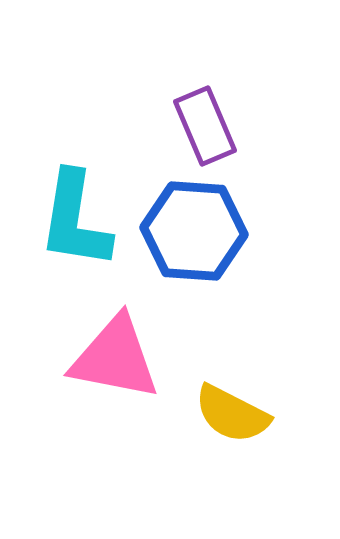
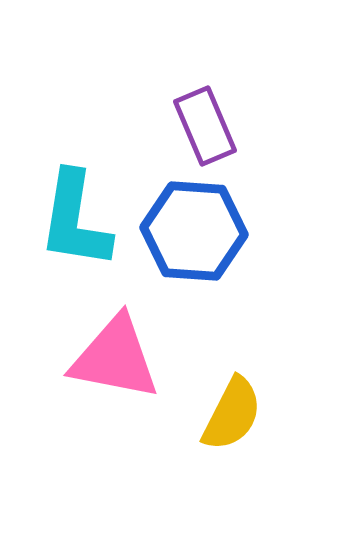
yellow semicircle: rotated 90 degrees counterclockwise
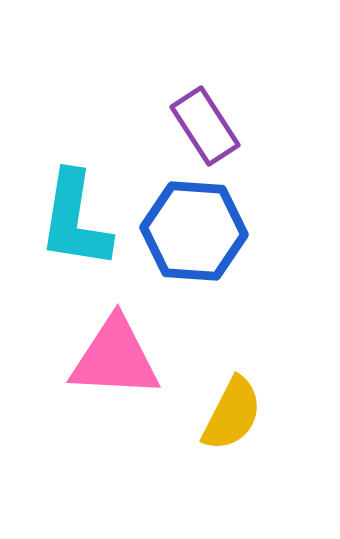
purple rectangle: rotated 10 degrees counterclockwise
pink triangle: rotated 8 degrees counterclockwise
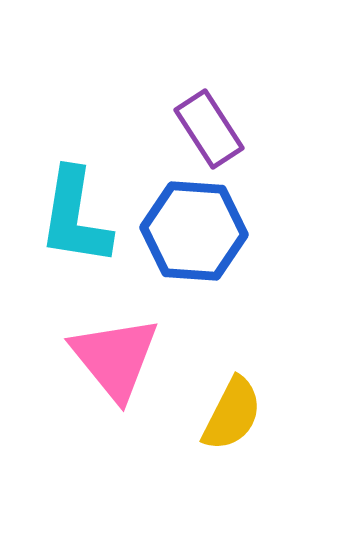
purple rectangle: moved 4 px right, 3 px down
cyan L-shape: moved 3 px up
pink triangle: rotated 48 degrees clockwise
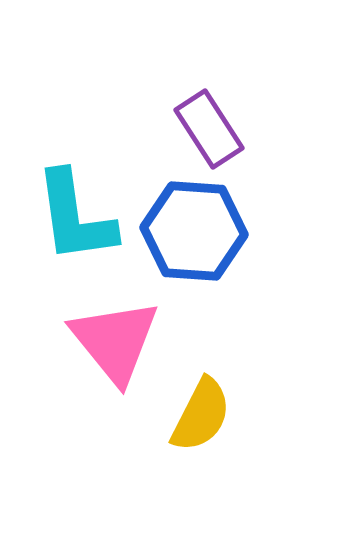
cyan L-shape: rotated 17 degrees counterclockwise
pink triangle: moved 17 px up
yellow semicircle: moved 31 px left, 1 px down
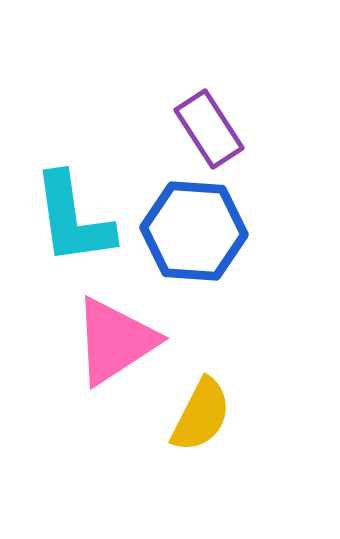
cyan L-shape: moved 2 px left, 2 px down
pink triangle: rotated 36 degrees clockwise
